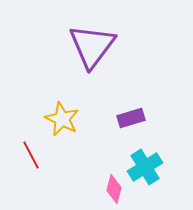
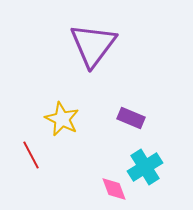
purple triangle: moved 1 px right, 1 px up
purple rectangle: rotated 40 degrees clockwise
pink diamond: rotated 36 degrees counterclockwise
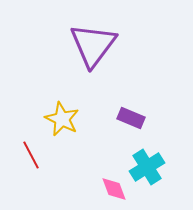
cyan cross: moved 2 px right
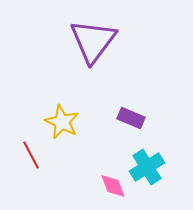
purple triangle: moved 4 px up
yellow star: moved 3 px down
pink diamond: moved 1 px left, 3 px up
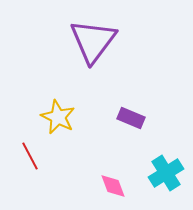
yellow star: moved 4 px left, 5 px up
red line: moved 1 px left, 1 px down
cyan cross: moved 19 px right, 6 px down
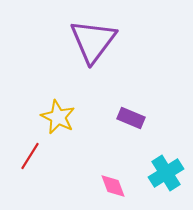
red line: rotated 60 degrees clockwise
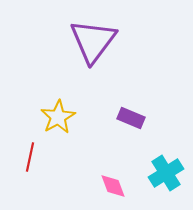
yellow star: rotated 16 degrees clockwise
red line: moved 1 px down; rotated 20 degrees counterclockwise
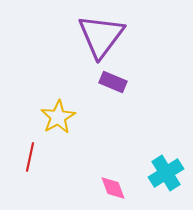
purple triangle: moved 8 px right, 5 px up
purple rectangle: moved 18 px left, 36 px up
pink diamond: moved 2 px down
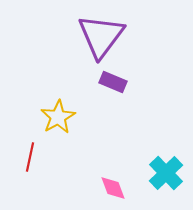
cyan cross: rotated 12 degrees counterclockwise
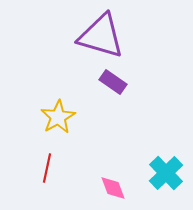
purple triangle: rotated 51 degrees counterclockwise
purple rectangle: rotated 12 degrees clockwise
red line: moved 17 px right, 11 px down
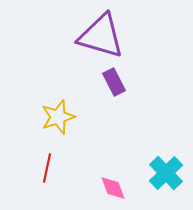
purple rectangle: moved 1 px right; rotated 28 degrees clockwise
yellow star: rotated 12 degrees clockwise
